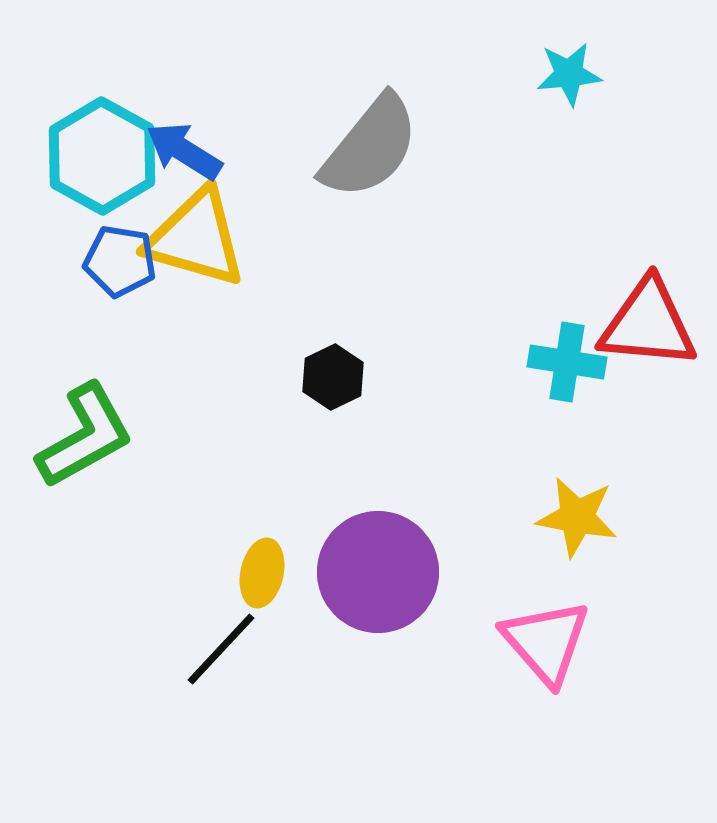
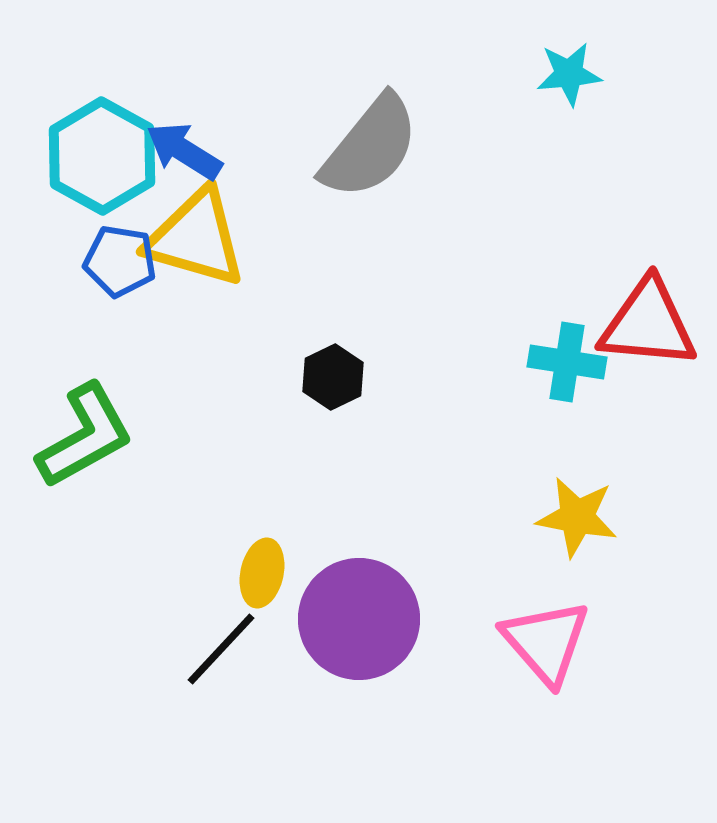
purple circle: moved 19 px left, 47 px down
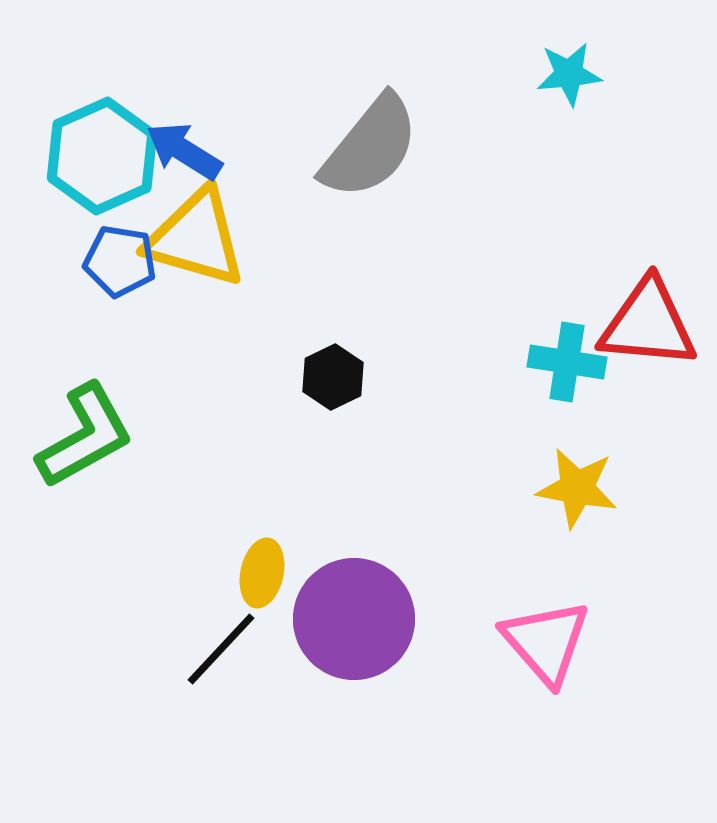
cyan hexagon: rotated 7 degrees clockwise
yellow star: moved 29 px up
purple circle: moved 5 px left
